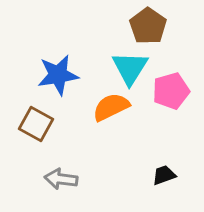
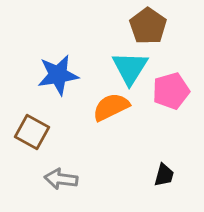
brown square: moved 4 px left, 8 px down
black trapezoid: rotated 125 degrees clockwise
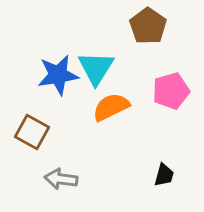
cyan triangle: moved 34 px left
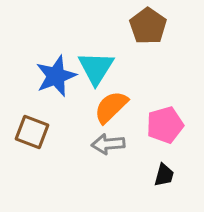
blue star: moved 2 px left, 1 px down; rotated 12 degrees counterclockwise
pink pentagon: moved 6 px left, 34 px down
orange semicircle: rotated 18 degrees counterclockwise
brown square: rotated 8 degrees counterclockwise
gray arrow: moved 47 px right, 35 px up; rotated 12 degrees counterclockwise
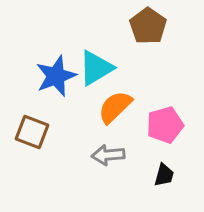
cyan triangle: rotated 27 degrees clockwise
orange semicircle: moved 4 px right
gray arrow: moved 11 px down
